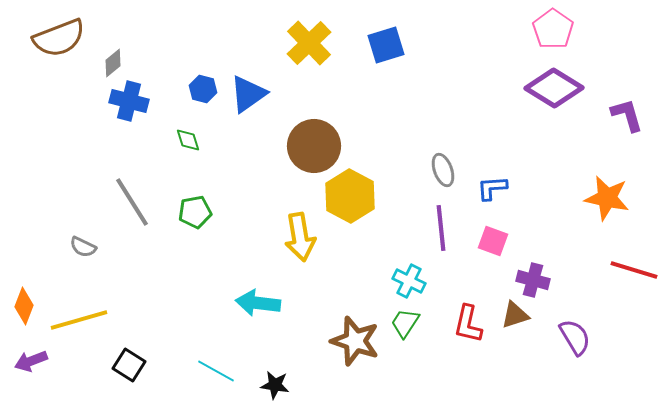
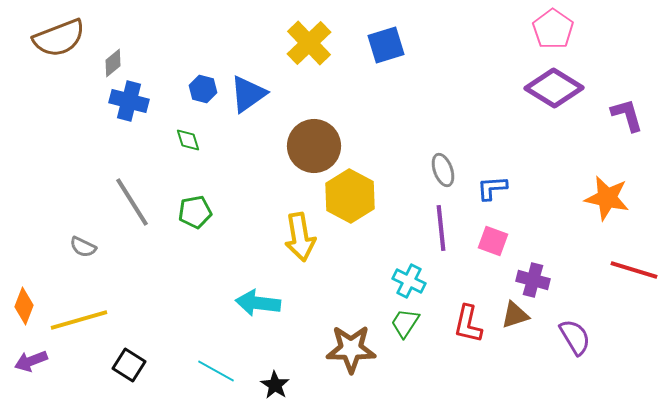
brown star: moved 4 px left, 8 px down; rotated 18 degrees counterclockwise
black star: rotated 24 degrees clockwise
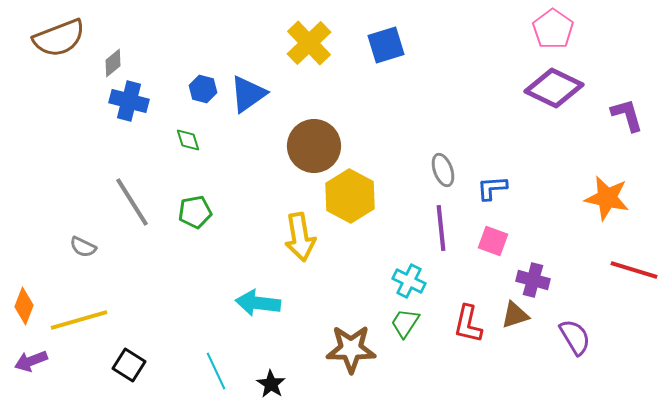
purple diamond: rotated 6 degrees counterclockwise
cyan line: rotated 36 degrees clockwise
black star: moved 4 px left, 1 px up
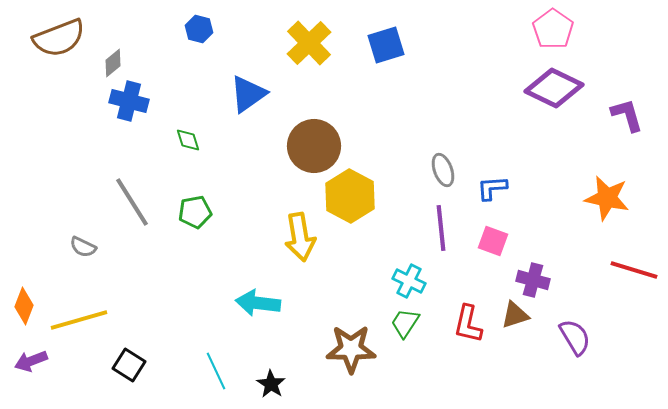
blue hexagon: moved 4 px left, 60 px up
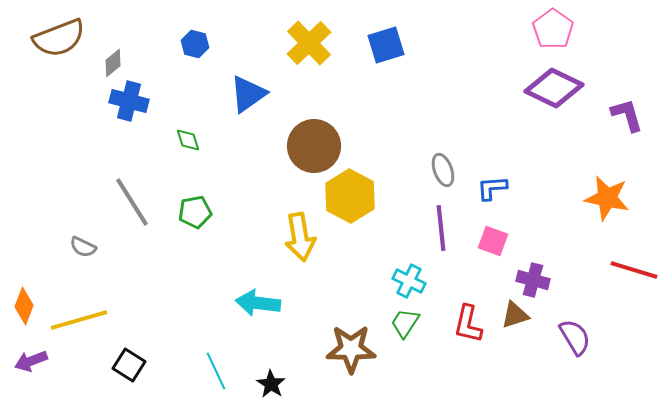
blue hexagon: moved 4 px left, 15 px down
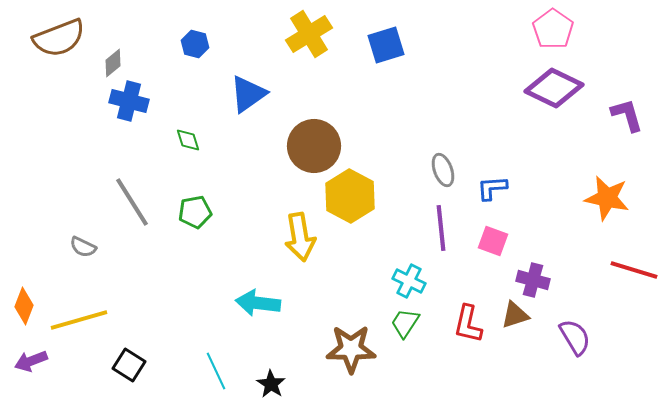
yellow cross: moved 9 px up; rotated 12 degrees clockwise
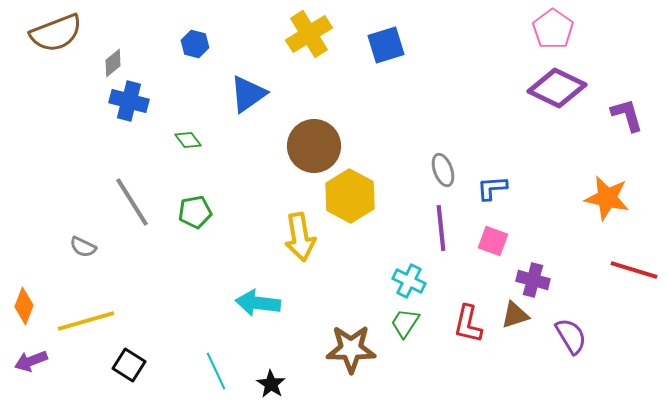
brown semicircle: moved 3 px left, 5 px up
purple diamond: moved 3 px right
green diamond: rotated 20 degrees counterclockwise
yellow line: moved 7 px right, 1 px down
purple semicircle: moved 4 px left, 1 px up
